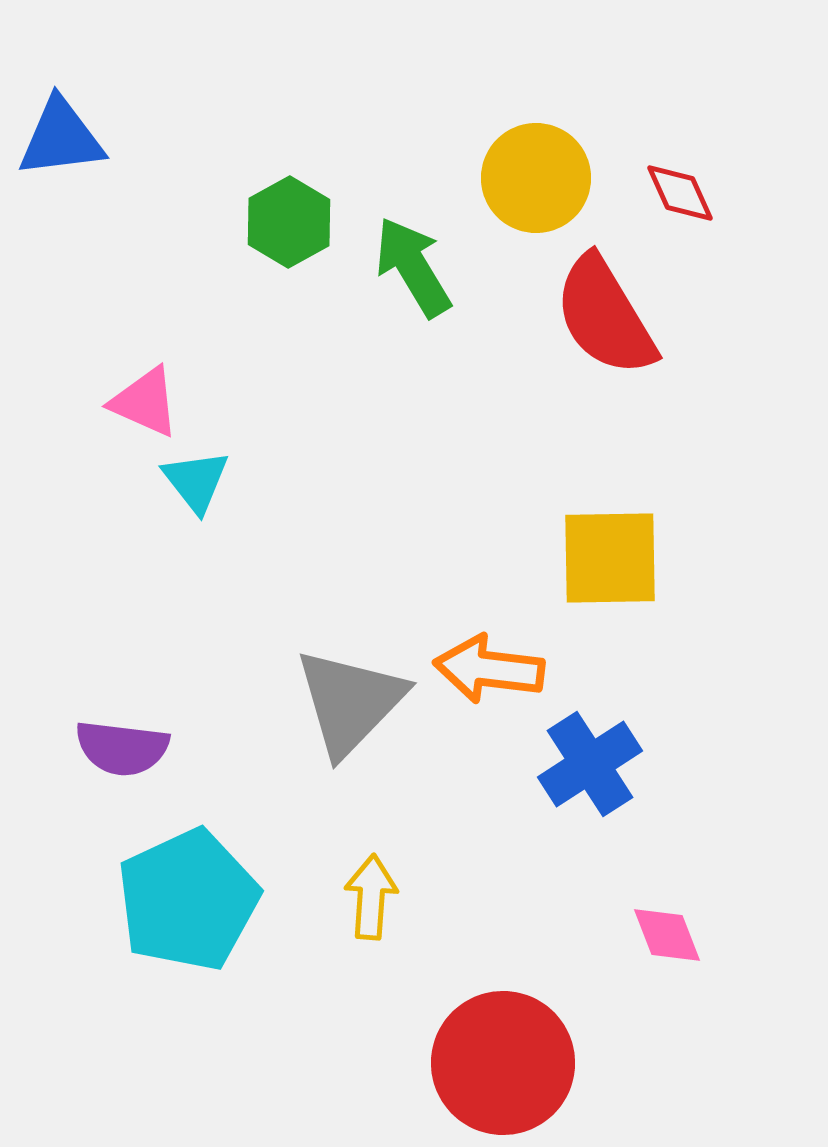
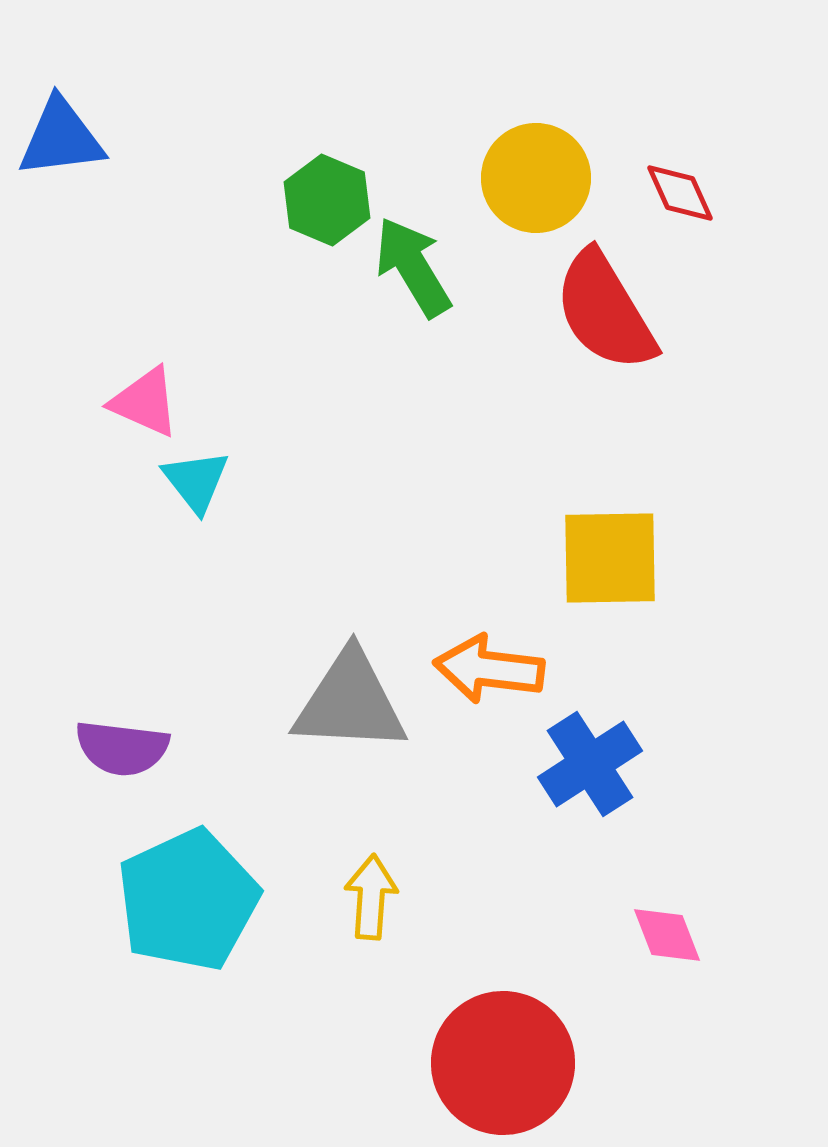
green hexagon: moved 38 px right, 22 px up; rotated 8 degrees counterclockwise
red semicircle: moved 5 px up
gray triangle: rotated 49 degrees clockwise
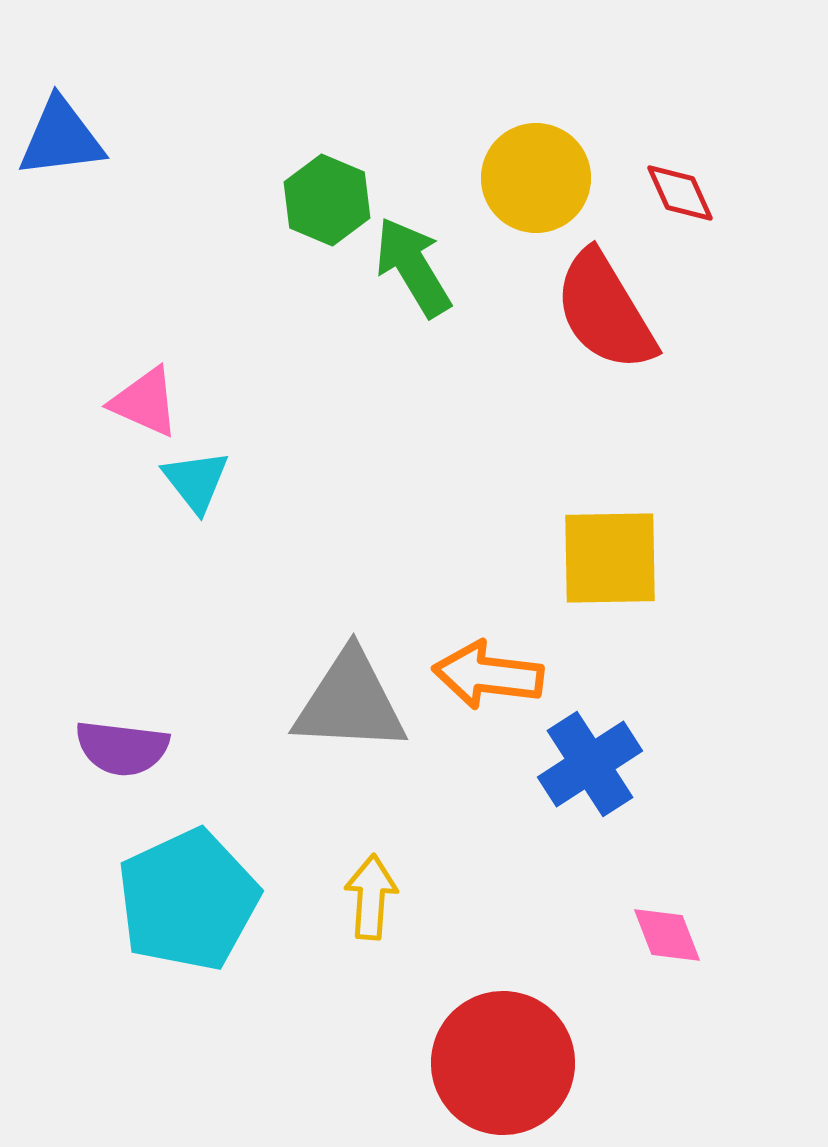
orange arrow: moved 1 px left, 6 px down
